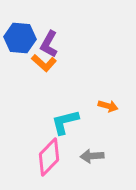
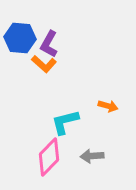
orange L-shape: moved 1 px down
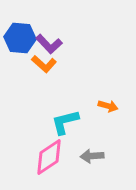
purple L-shape: rotated 72 degrees counterclockwise
pink diamond: rotated 12 degrees clockwise
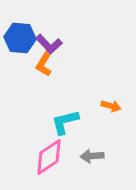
orange L-shape: rotated 80 degrees clockwise
orange arrow: moved 3 px right
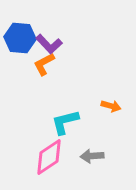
orange L-shape: rotated 30 degrees clockwise
